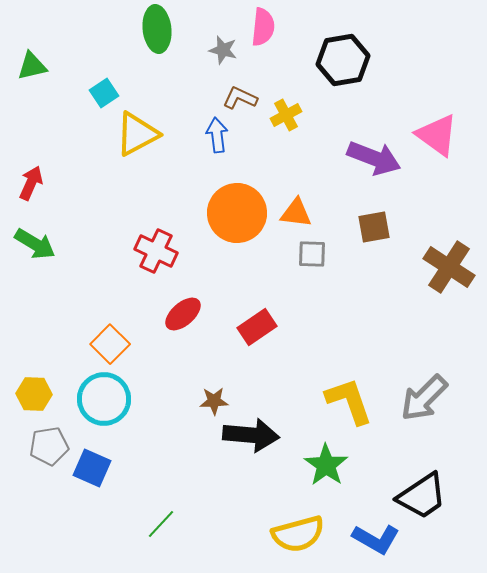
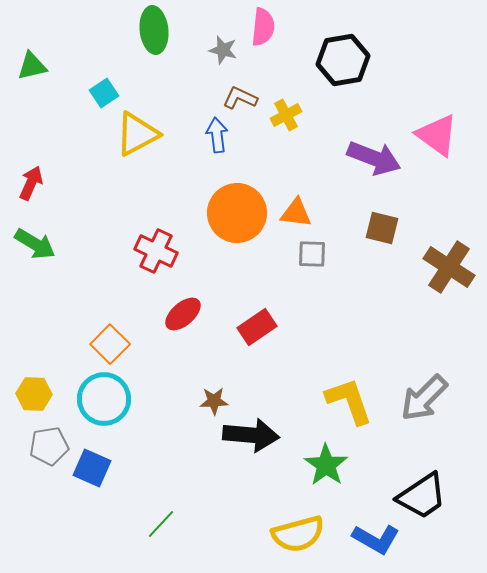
green ellipse: moved 3 px left, 1 px down
brown square: moved 8 px right, 1 px down; rotated 24 degrees clockwise
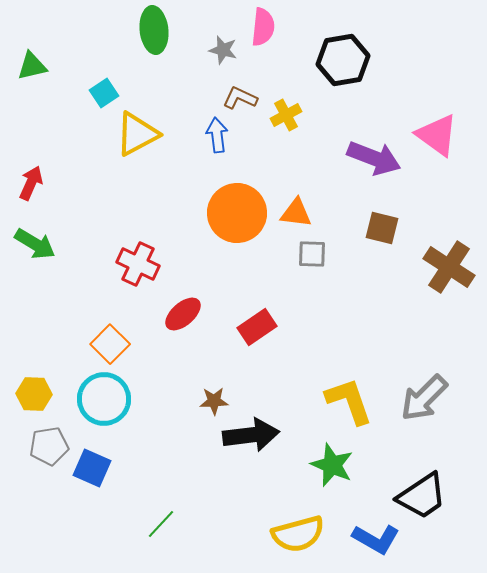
red cross: moved 18 px left, 13 px down
black arrow: rotated 12 degrees counterclockwise
green star: moved 6 px right; rotated 12 degrees counterclockwise
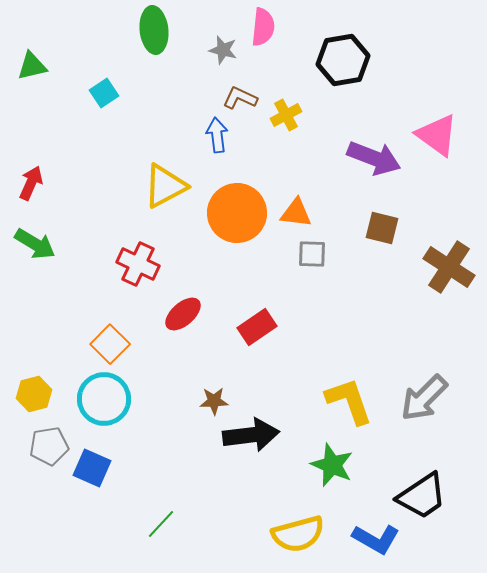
yellow triangle: moved 28 px right, 52 px down
yellow hexagon: rotated 16 degrees counterclockwise
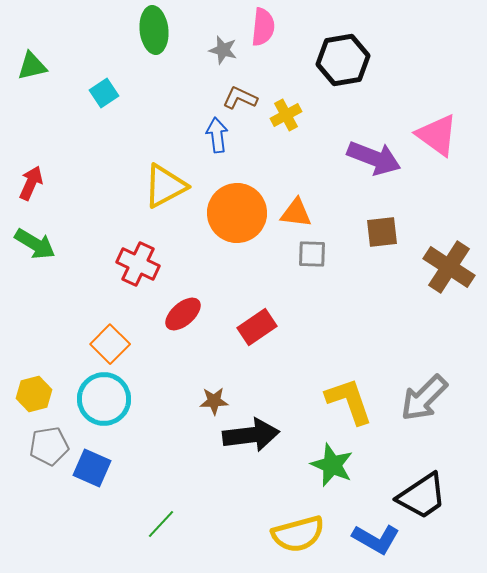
brown square: moved 4 px down; rotated 20 degrees counterclockwise
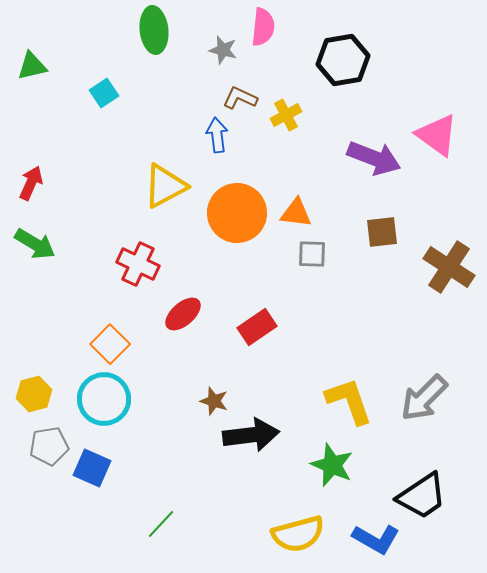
brown star: rotated 20 degrees clockwise
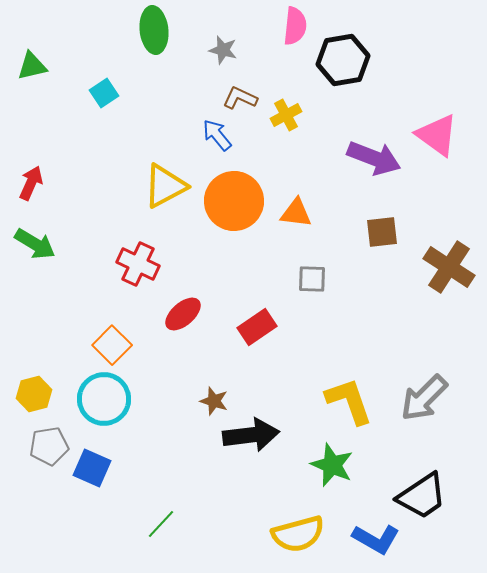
pink semicircle: moved 32 px right, 1 px up
blue arrow: rotated 32 degrees counterclockwise
orange circle: moved 3 px left, 12 px up
gray square: moved 25 px down
orange square: moved 2 px right, 1 px down
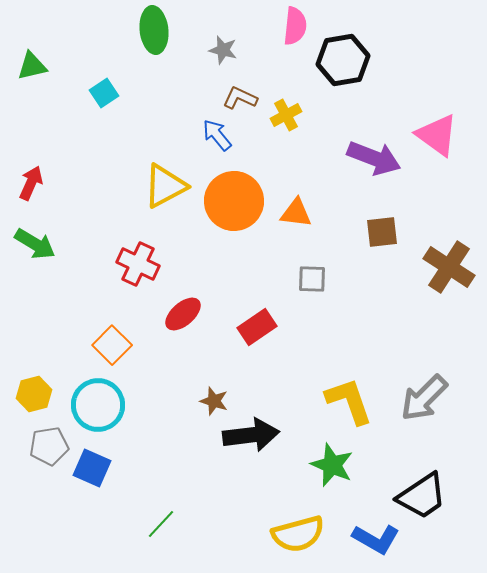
cyan circle: moved 6 px left, 6 px down
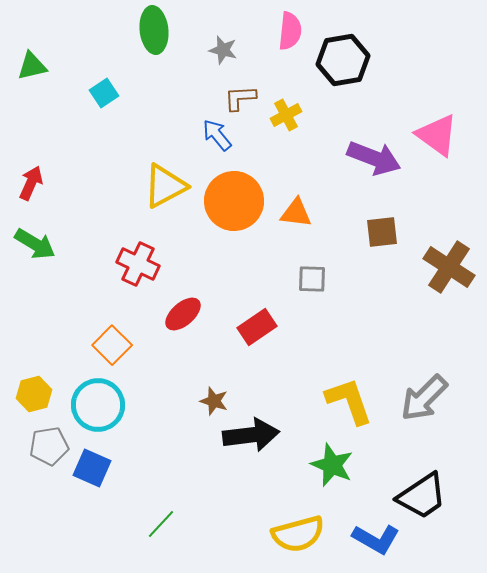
pink semicircle: moved 5 px left, 5 px down
brown L-shape: rotated 28 degrees counterclockwise
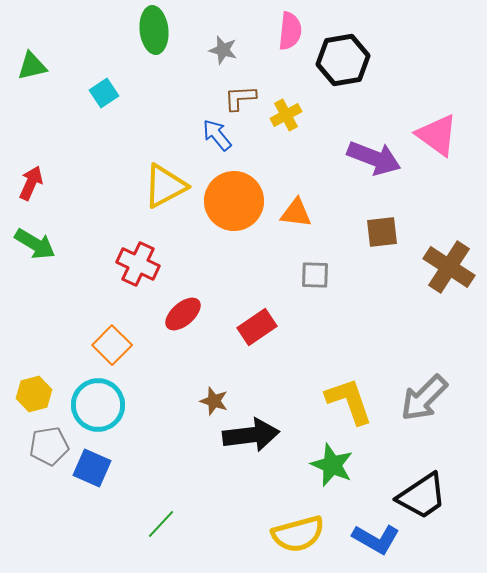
gray square: moved 3 px right, 4 px up
